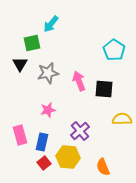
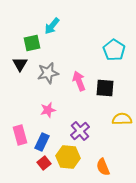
cyan arrow: moved 1 px right, 2 px down
black square: moved 1 px right, 1 px up
blue rectangle: rotated 12 degrees clockwise
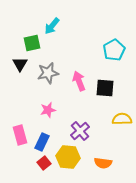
cyan pentagon: rotated 10 degrees clockwise
orange semicircle: moved 4 px up; rotated 60 degrees counterclockwise
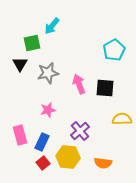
pink arrow: moved 3 px down
red square: moved 1 px left
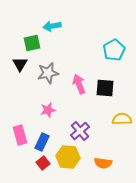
cyan arrow: rotated 42 degrees clockwise
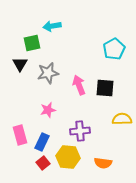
cyan pentagon: moved 1 px up
pink arrow: moved 1 px down
purple cross: rotated 36 degrees clockwise
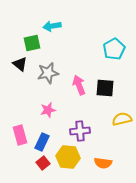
black triangle: rotated 21 degrees counterclockwise
yellow semicircle: rotated 12 degrees counterclockwise
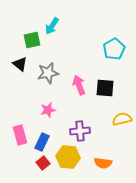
cyan arrow: rotated 48 degrees counterclockwise
green square: moved 3 px up
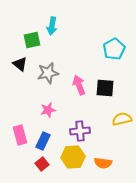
cyan arrow: rotated 24 degrees counterclockwise
blue rectangle: moved 1 px right, 1 px up
yellow hexagon: moved 5 px right; rotated 10 degrees counterclockwise
red square: moved 1 px left, 1 px down
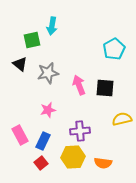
pink rectangle: rotated 12 degrees counterclockwise
red square: moved 1 px left, 1 px up
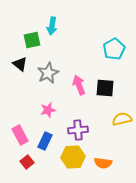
gray star: rotated 15 degrees counterclockwise
purple cross: moved 2 px left, 1 px up
blue rectangle: moved 2 px right
red square: moved 14 px left, 1 px up
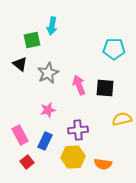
cyan pentagon: rotated 30 degrees clockwise
orange semicircle: moved 1 px down
